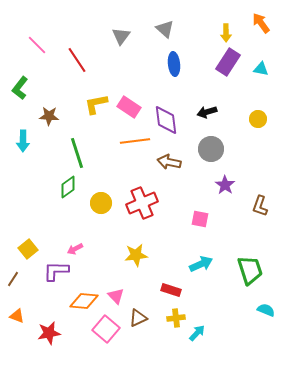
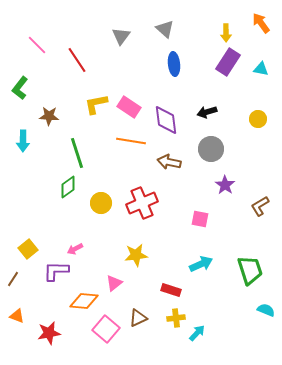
orange line at (135, 141): moved 4 px left; rotated 16 degrees clockwise
brown L-shape at (260, 206): rotated 40 degrees clockwise
pink triangle at (116, 296): moved 2 px left, 13 px up; rotated 36 degrees clockwise
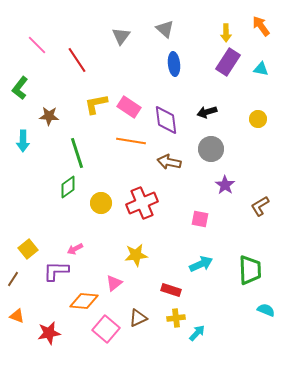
orange arrow at (261, 23): moved 3 px down
green trapezoid at (250, 270): rotated 16 degrees clockwise
